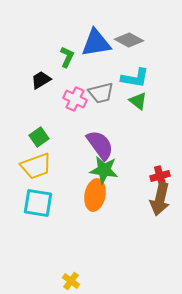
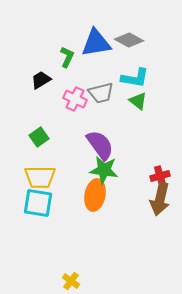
yellow trapezoid: moved 4 px right, 11 px down; rotated 20 degrees clockwise
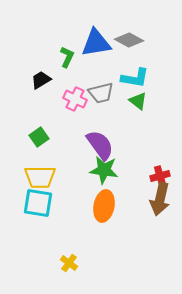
orange ellipse: moved 9 px right, 11 px down
yellow cross: moved 2 px left, 18 px up
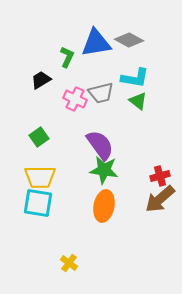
brown arrow: rotated 36 degrees clockwise
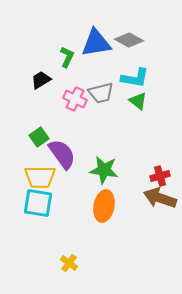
purple semicircle: moved 38 px left, 9 px down
brown arrow: moved 1 px up; rotated 60 degrees clockwise
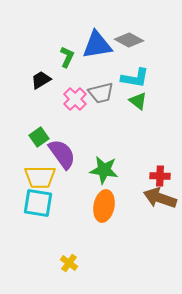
blue triangle: moved 1 px right, 2 px down
pink cross: rotated 20 degrees clockwise
red cross: rotated 18 degrees clockwise
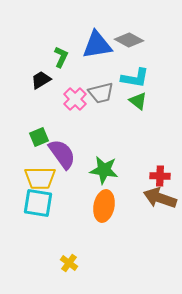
green L-shape: moved 6 px left
green square: rotated 12 degrees clockwise
yellow trapezoid: moved 1 px down
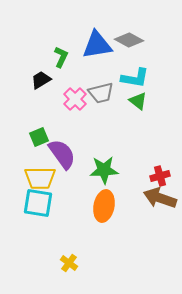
green star: rotated 12 degrees counterclockwise
red cross: rotated 18 degrees counterclockwise
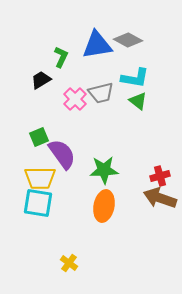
gray diamond: moved 1 px left
